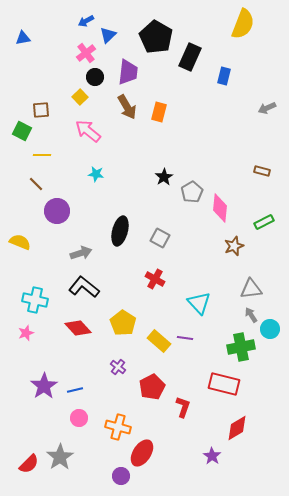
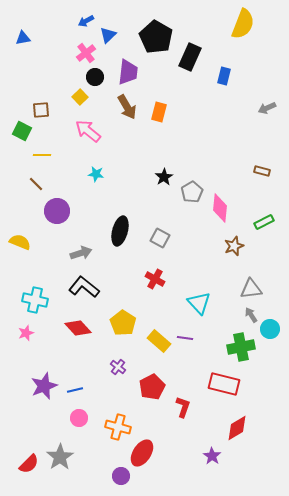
purple star at (44, 386): rotated 12 degrees clockwise
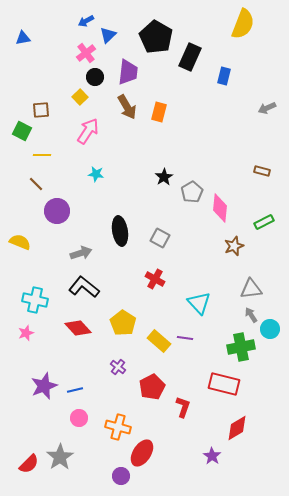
pink arrow at (88, 131): rotated 84 degrees clockwise
black ellipse at (120, 231): rotated 24 degrees counterclockwise
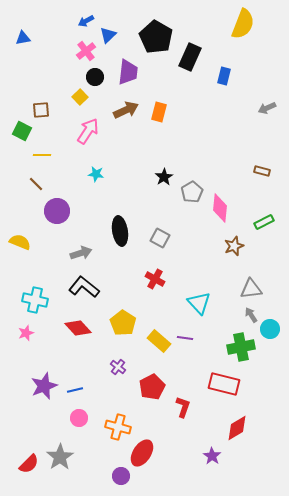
pink cross at (86, 53): moved 2 px up
brown arrow at (127, 107): moved 1 px left, 3 px down; rotated 85 degrees counterclockwise
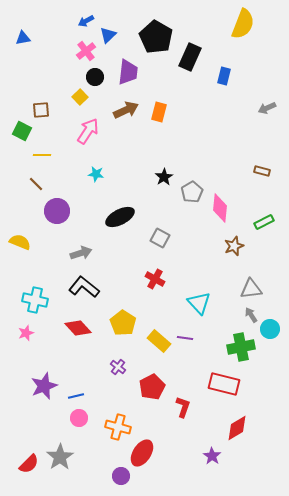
black ellipse at (120, 231): moved 14 px up; rotated 72 degrees clockwise
blue line at (75, 390): moved 1 px right, 6 px down
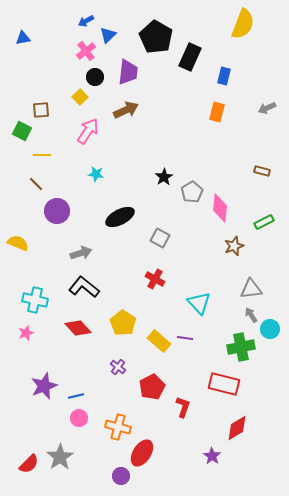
orange rectangle at (159, 112): moved 58 px right
yellow semicircle at (20, 242): moved 2 px left, 1 px down
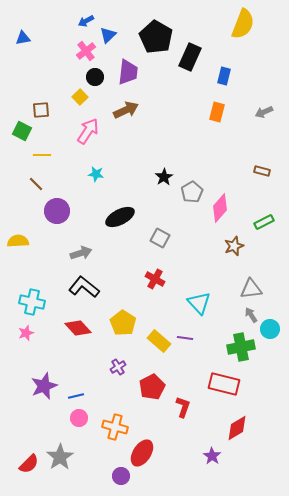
gray arrow at (267, 108): moved 3 px left, 4 px down
pink diamond at (220, 208): rotated 36 degrees clockwise
yellow semicircle at (18, 243): moved 2 px up; rotated 25 degrees counterclockwise
cyan cross at (35, 300): moved 3 px left, 2 px down
purple cross at (118, 367): rotated 21 degrees clockwise
orange cross at (118, 427): moved 3 px left
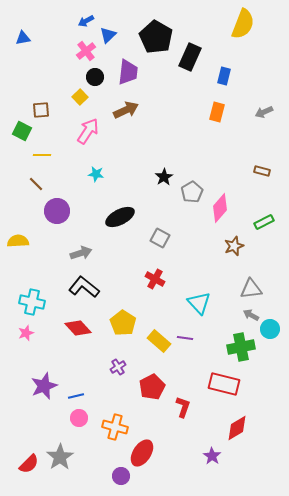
gray arrow at (251, 315): rotated 28 degrees counterclockwise
